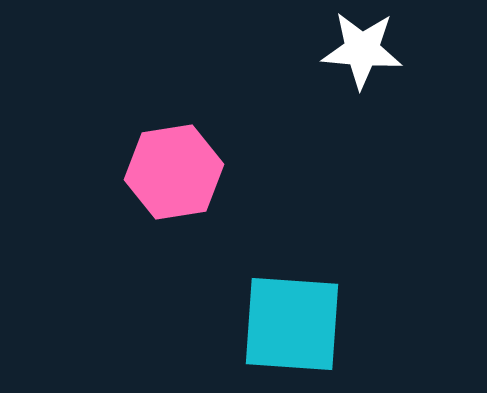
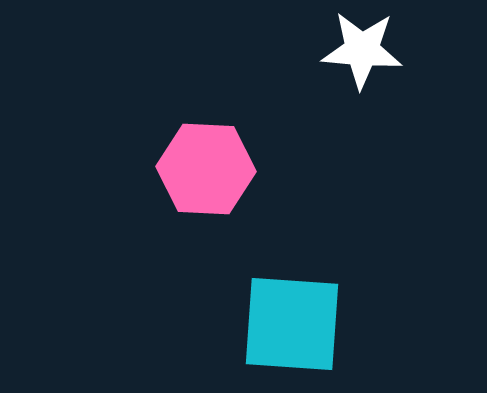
pink hexagon: moved 32 px right, 3 px up; rotated 12 degrees clockwise
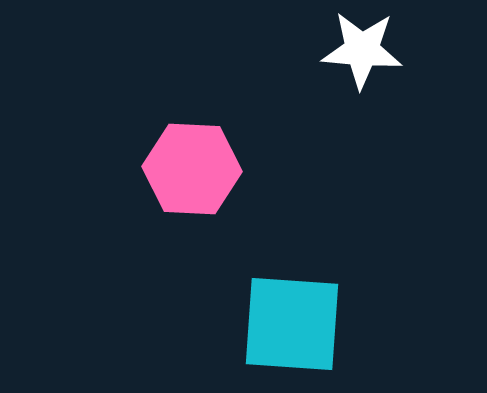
pink hexagon: moved 14 px left
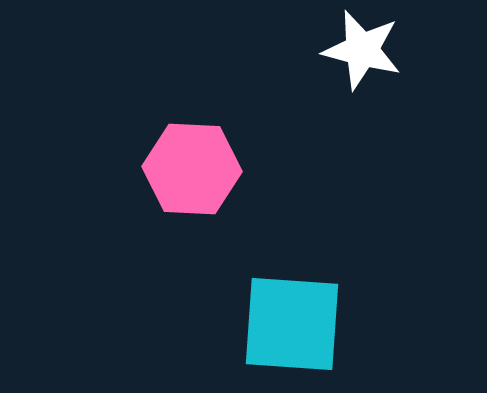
white star: rotated 10 degrees clockwise
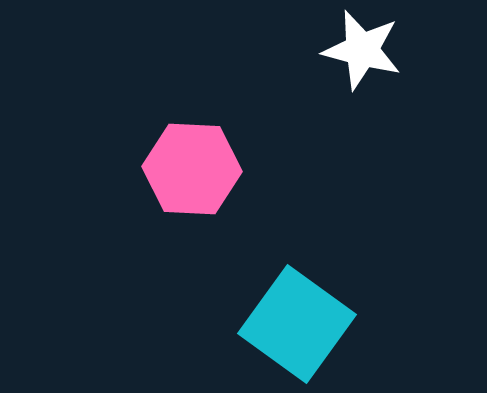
cyan square: moved 5 px right; rotated 32 degrees clockwise
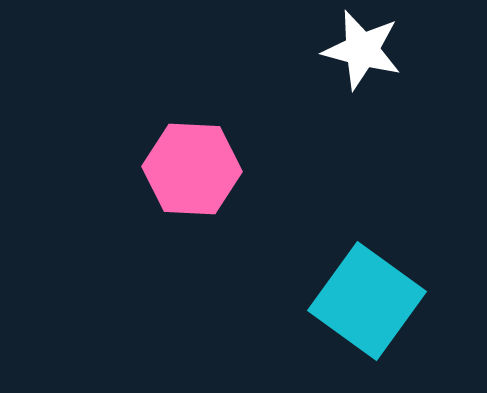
cyan square: moved 70 px right, 23 px up
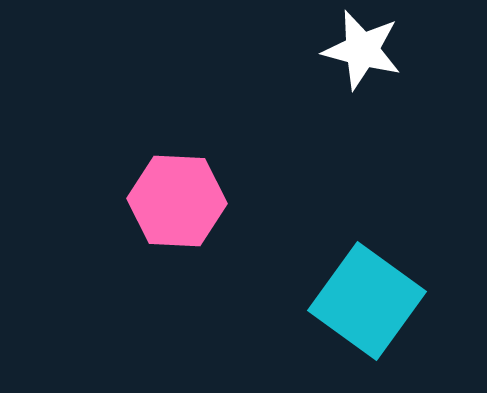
pink hexagon: moved 15 px left, 32 px down
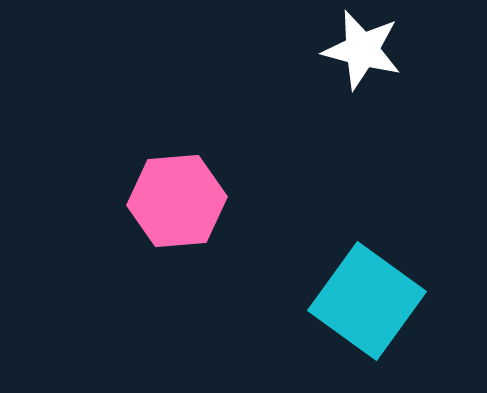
pink hexagon: rotated 8 degrees counterclockwise
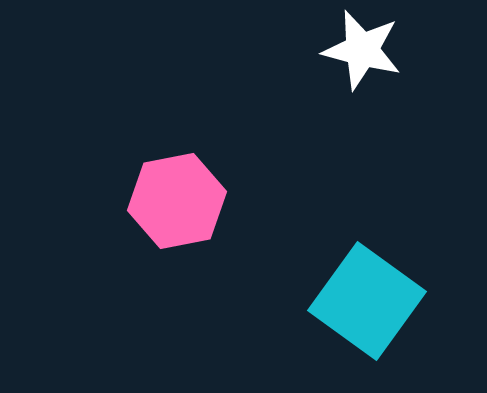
pink hexagon: rotated 6 degrees counterclockwise
